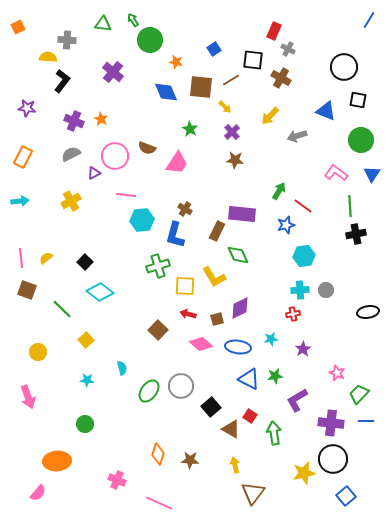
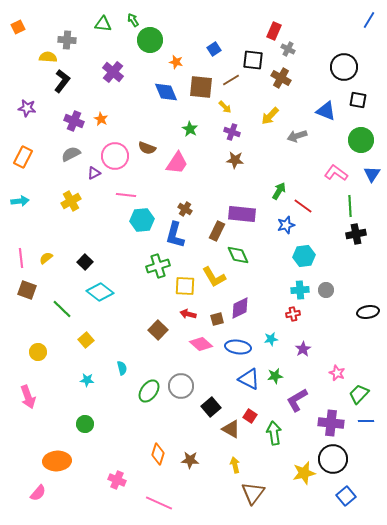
purple cross at (232, 132): rotated 28 degrees counterclockwise
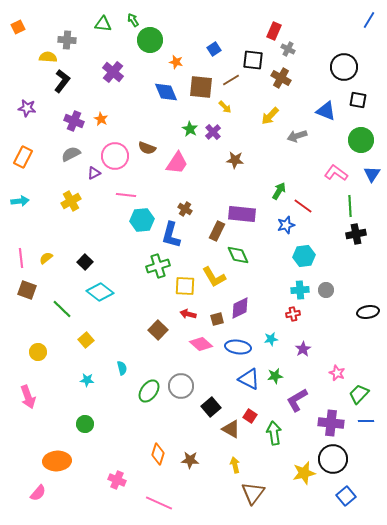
purple cross at (232, 132): moved 19 px left; rotated 28 degrees clockwise
blue L-shape at (175, 235): moved 4 px left
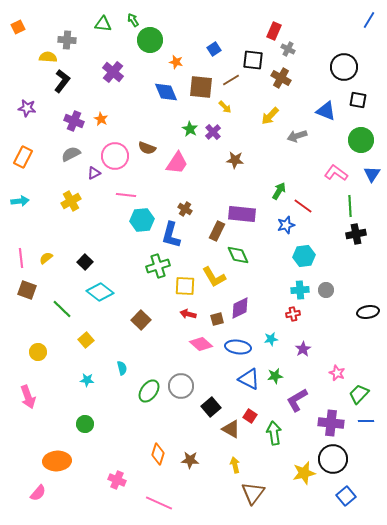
brown square at (158, 330): moved 17 px left, 10 px up
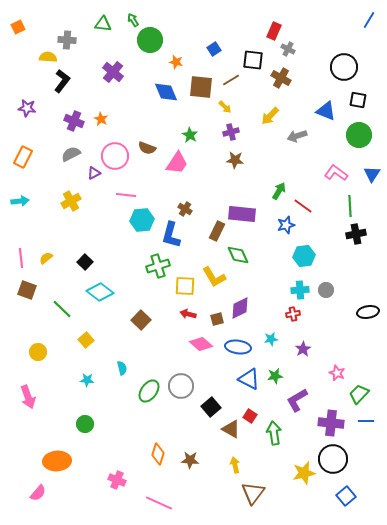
green star at (190, 129): moved 6 px down
purple cross at (213, 132): moved 18 px right; rotated 28 degrees clockwise
green circle at (361, 140): moved 2 px left, 5 px up
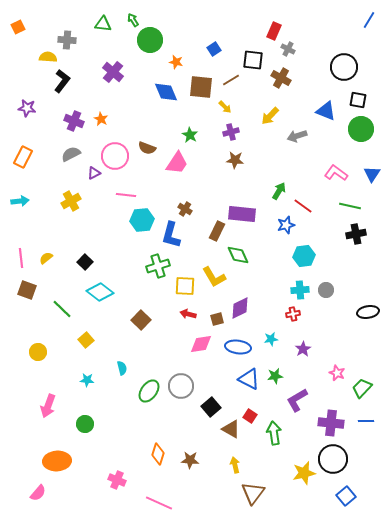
green circle at (359, 135): moved 2 px right, 6 px up
green line at (350, 206): rotated 75 degrees counterclockwise
pink diamond at (201, 344): rotated 50 degrees counterclockwise
green trapezoid at (359, 394): moved 3 px right, 6 px up
pink arrow at (28, 397): moved 20 px right, 9 px down; rotated 40 degrees clockwise
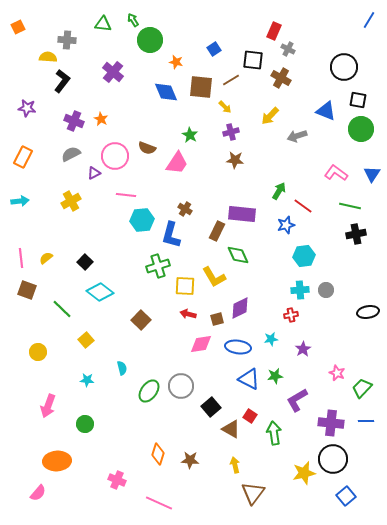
red cross at (293, 314): moved 2 px left, 1 px down
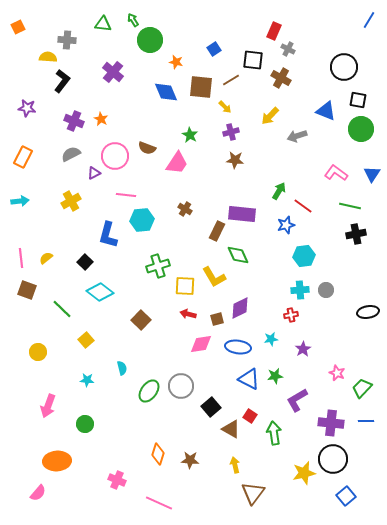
blue L-shape at (171, 235): moved 63 px left
